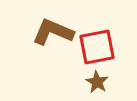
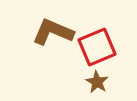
red square: rotated 12 degrees counterclockwise
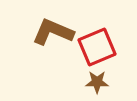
brown star: rotated 30 degrees counterclockwise
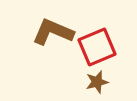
brown star: rotated 15 degrees counterclockwise
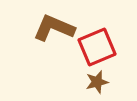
brown L-shape: moved 1 px right, 4 px up
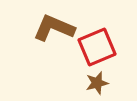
brown star: moved 1 px down
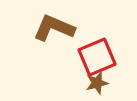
red square: moved 10 px down
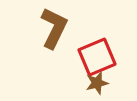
brown L-shape: rotated 93 degrees clockwise
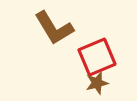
brown L-shape: rotated 123 degrees clockwise
